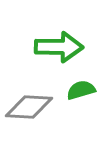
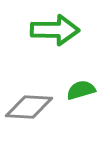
green arrow: moved 4 px left, 17 px up
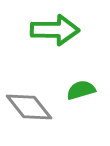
gray diamond: rotated 48 degrees clockwise
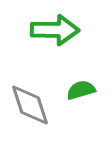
gray diamond: moved 1 px right, 2 px up; rotated 21 degrees clockwise
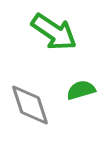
green arrow: moved 1 px left, 2 px down; rotated 33 degrees clockwise
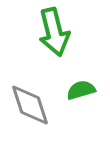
green arrow: rotated 42 degrees clockwise
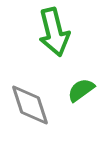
green semicircle: rotated 20 degrees counterclockwise
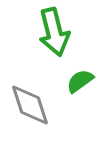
green semicircle: moved 1 px left, 9 px up
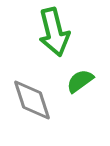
gray diamond: moved 2 px right, 5 px up
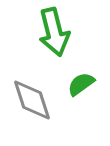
green semicircle: moved 1 px right, 3 px down
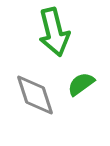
gray diamond: moved 3 px right, 5 px up
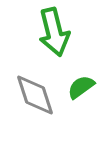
green semicircle: moved 3 px down
